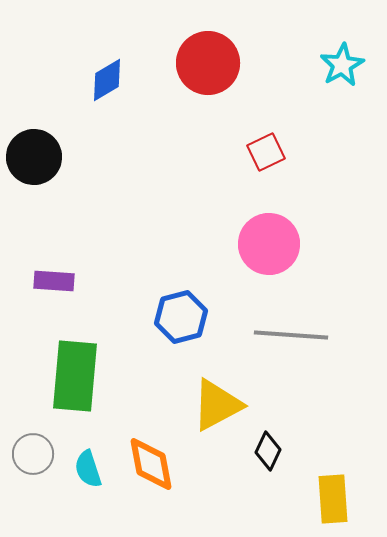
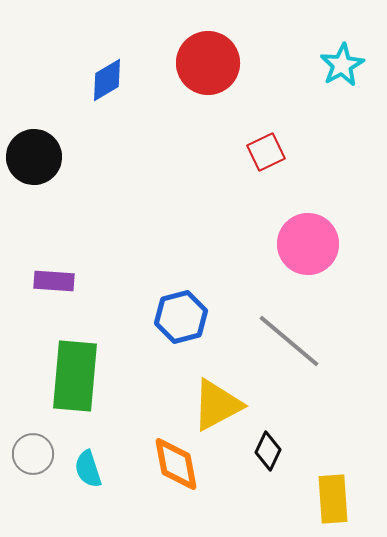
pink circle: moved 39 px right
gray line: moved 2 px left, 6 px down; rotated 36 degrees clockwise
orange diamond: moved 25 px right
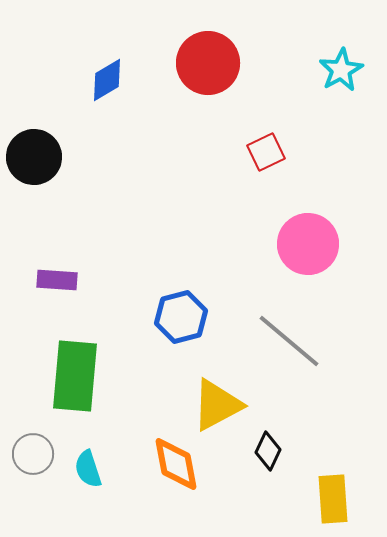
cyan star: moved 1 px left, 5 px down
purple rectangle: moved 3 px right, 1 px up
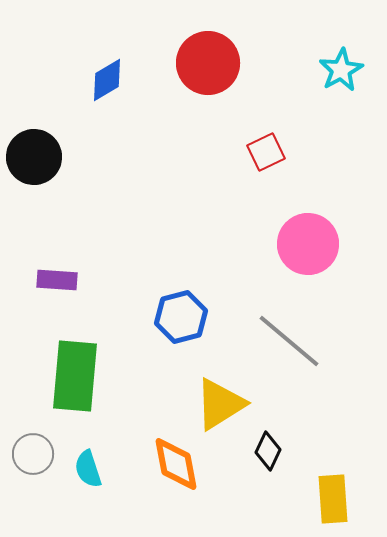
yellow triangle: moved 3 px right, 1 px up; rotated 4 degrees counterclockwise
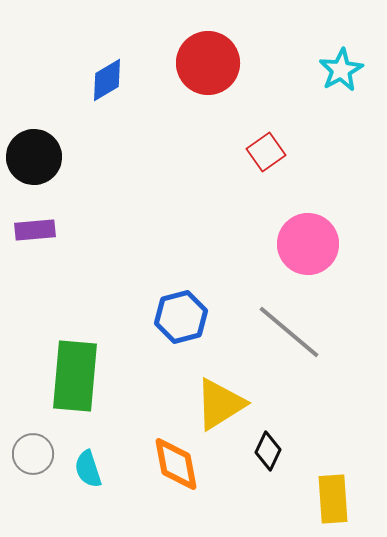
red square: rotated 9 degrees counterclockwise
purple rectangle: moved 22 px left, 50 px up; rotated 9 degrees counterclockwise
gray line: moved 9 px up
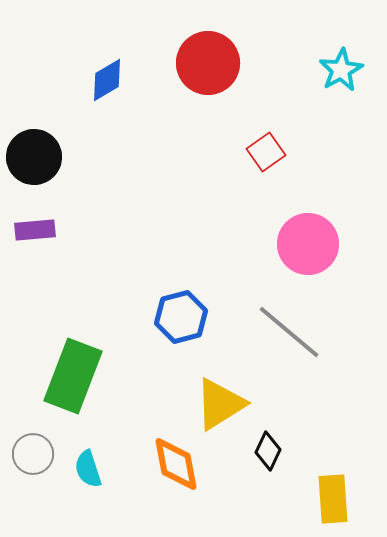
green rectangle: moved 2 px left; rotated 16 degrees clockwise
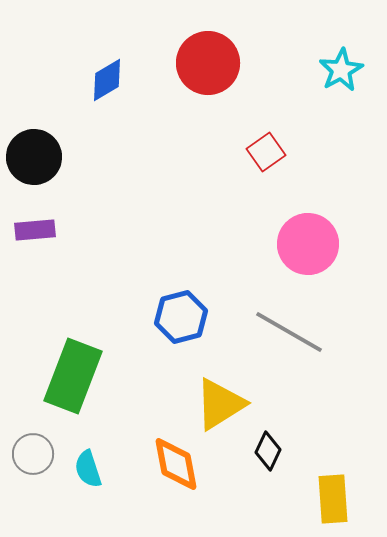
gray line: rotated 10 degrees counterclockwise
